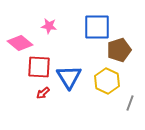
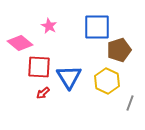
pink star: rotated 21 degrees clockwise
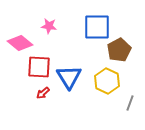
pink star: rotated 21 degrees counterclockwise
brown pentagon: rotated 10 degrees counterclockwise
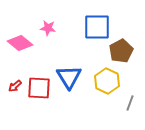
pink star: moved 1 px left, 2 px down
brown pentagon: moved 2 px right, 1 px down
red square: moved 21 px down
red arrow: moved 28 px left, 7 px up
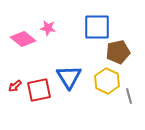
pink diamond: moved 3 px right, 4 px up
brown pentagon: moved 3 px left, 1 px down; rotated 15 degrees clockwise
red square: moved 2 px down; rotated 15 degrees counterclockwise
gray line: moved 1 px left, 7 px up; rotated 35 degrees counterclockwise
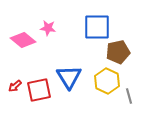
pink diamond: moved 1 px down
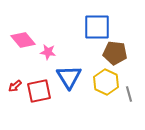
pink star: moved 24 px down
pink diamond: rotated 10 degrees clockwise
brown pentagon: moved 3 px left, 1 px down; rotated 20 degrees clockwise
yellow hexagon: moved 1 px left, 1 px down
red square: moved 1 px down
gray line: moved 2 px up
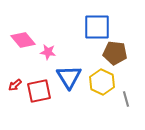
yellow hexagon: moved 4 px left
red arrow: moved 1 px up
gray line: moved 3 px left, 5 px down
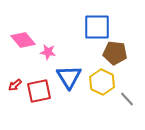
gray line: moved 1 px right; rotated 28 degrees counterclockwise
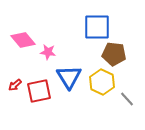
brown pentagon: moved 1 px left, 1 px down
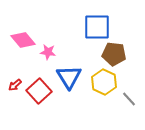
yellow hexagon: moved 2 px right
red square: rotated 30 degrees counterclockwise
gray line: moved 2 px right
